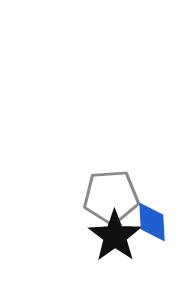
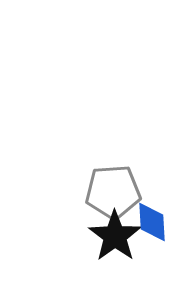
gray pentagon: moved 2 px right, 5 px up
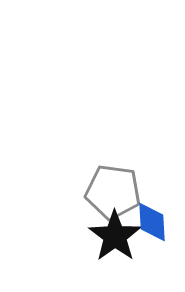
gray pentagon: rotated 12 degrees clockwise
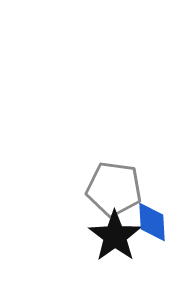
gray pentagon: moved 1 px right, 3 px up
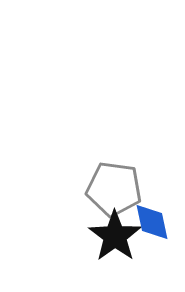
blue diamond: rotated 9 degrees counterclockwise
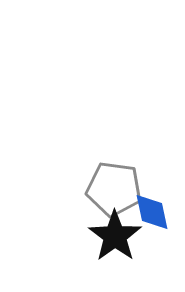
blue diamond: moved 10 px up
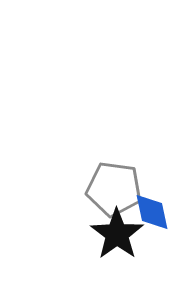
black star: moved 2 px right, 2 px up
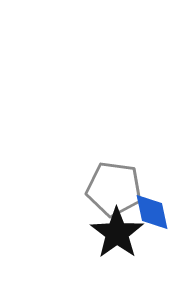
black star: moved 1 px up
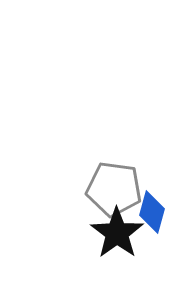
blue diamond: rotated 27 degrees clockwise
